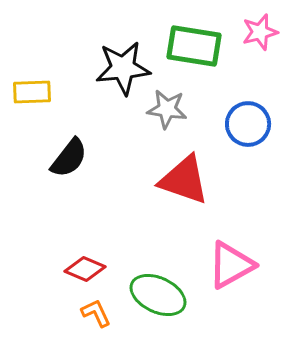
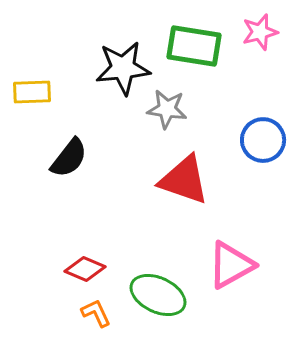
blue circle: moved 15 px right, 16 px down
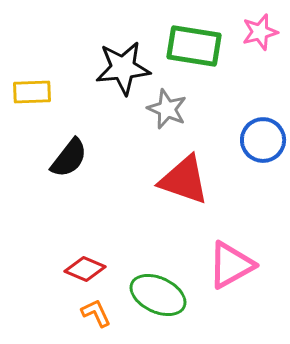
gray star: rotated 15 degrees clockwise
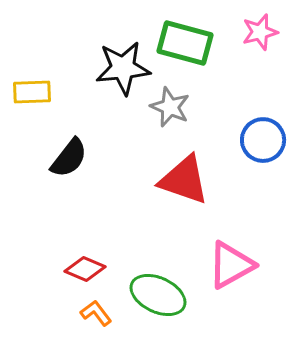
green rectangle: moved 9 px left, 3 px up; rotated 6 degrees clockwise
gray star: moved 3 px right, 2 px up
orange L-shape: rotated 12 degrees counterclockwise
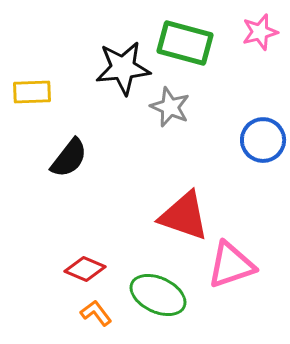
red triangle: moved 36 px down
pink triangle: rotated 10 degrees clockwise
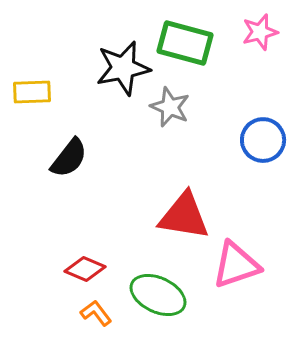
black star: rotated 6 degrees counterclockwise
red triangle: rotated 10 degrees counterclockwise
pink triangle: moved 5 px right
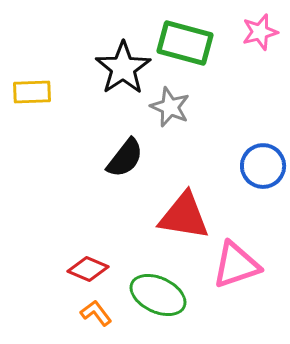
black star: rotated 22 degrees counterclockwise
blue circle: moved 26 px down
black semicircle: moved 56 px right
red diamond: moved 3 px right
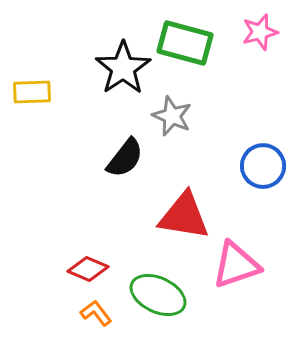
gray star: moved 2 px right, 9 px down
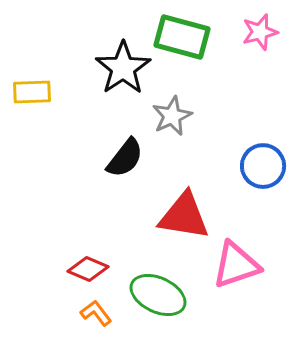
green rectangle: moved 3 px left, 6 px up
gray star: rotated 24 degrees clockwise
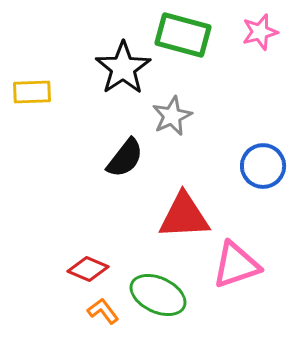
green rectangle: moved 1 px right, 2 px up
red triangle: rotated 12 degrees counterclockwise
orange L-shape: moved 7 px right, 2 px up
